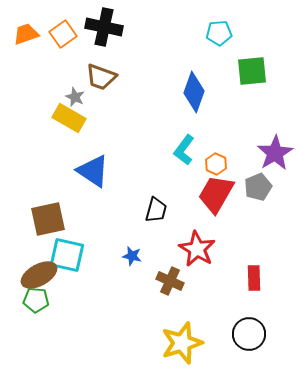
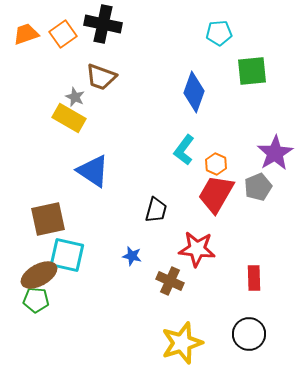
black cross: moved 1 px left, 3 px up
red star: rotated 24 degrees counterclockwise
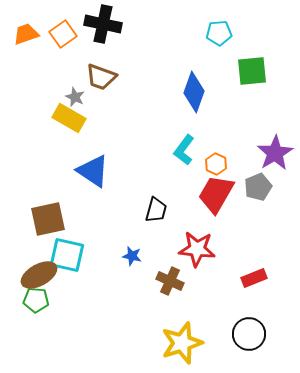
red rectangle: rotated 70 degrees clockwise
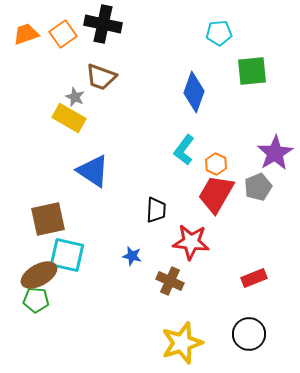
black trapezoid: rotated 12 degrees counterclockwise
red star: moved 6 px left, 7 px up
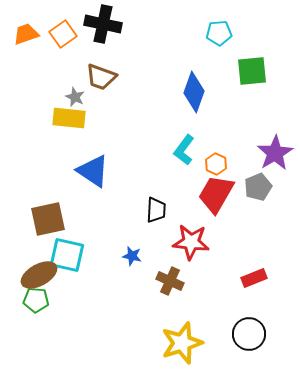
yellow rectangle: rotated 24 degrees counterclockwise
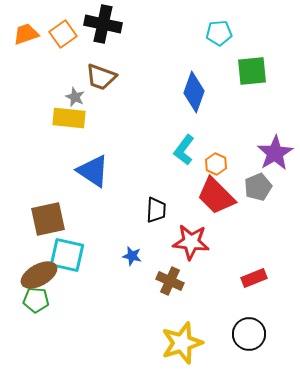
red trapezoid: moved 2 px down; rotated 75 degrees counterclockwise
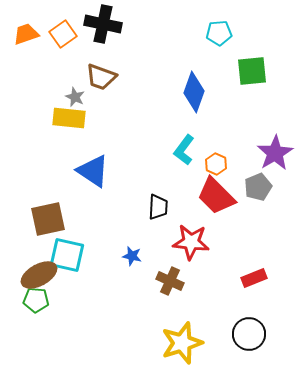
black trapezoid: moved 2 px right, 3 px up
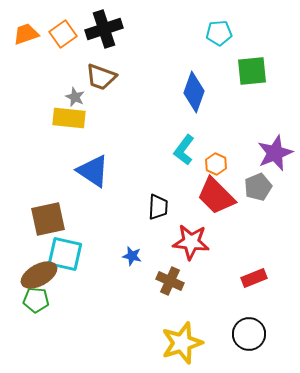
black cross: moved 1 px right, 5 px down; rotated 30 degrees counterclockwise
purple star: rotated 9 degrees clockwise
cyan square: moved 2 px left, 1 px up
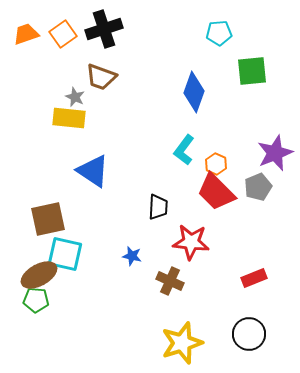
red trapezoid: moved 4 px up
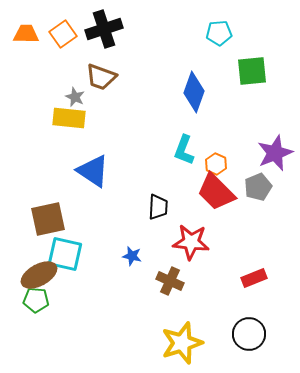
orange trapezoid: rotated 20 degrees clockwise
cyan L-shape: rotated 16 degrees counterclockwise
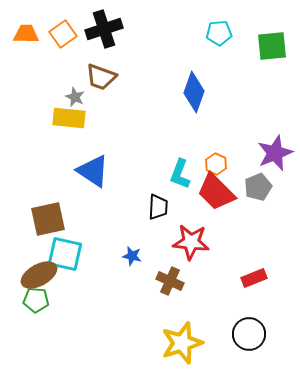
green square: moved 20 px right, 25 px up
cyan L-shape: moved 4 px left, 24 px down
